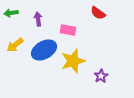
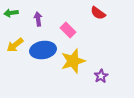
pink rectangle: rotated 35 degrees clockwise
blue ellipse: moved 1 px left; rotated 20 degrees clockwise
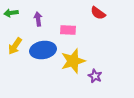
pink rectangle: rotated 42 degrees counterclockwise
yellow arrow: moved 1 px down; rotated 18 degrees counterclockwise
purple star: moved 6 px left; rotated 16 degrees counterclockwise
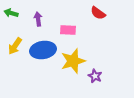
green arrow: rotated 24 degrees clockwise
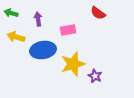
pink rectangle: rotated 14 degrees counterclockwise
yellow arrow: moved 1 px right, 9 px up; rotated 72 degrees clockwise
yellow star: moved 3 px down
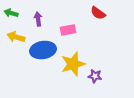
purple star: rotated 16 degrees counterclockwise
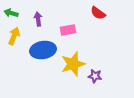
yellow arrow: moved 2 px left, 1 px up; rotated 96 degrees clockwise
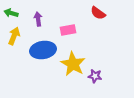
yellow star: rotated 25 degrees counterclockwise
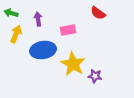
yellow arrow: moved 2 px right, 2 px up
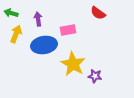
blue ellipse: moved 1 px right, 5 px up
